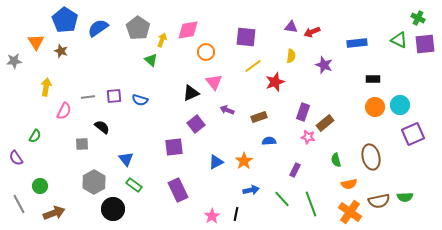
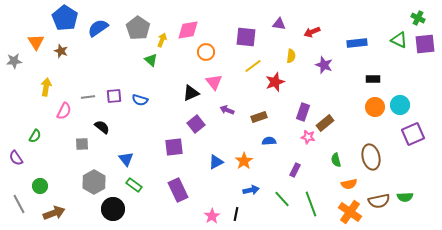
blue pentagon at (65, 20): moved 2 px up
purple triangle at (291, 27): moved 12 px left, 3 px up
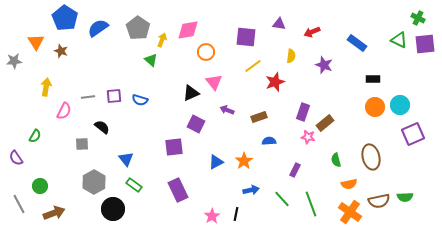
blue rectangle at (357, 43): rotated 42 degrees clockwise
purple square at (196, 124): rotated 24 degrees counterclockwise
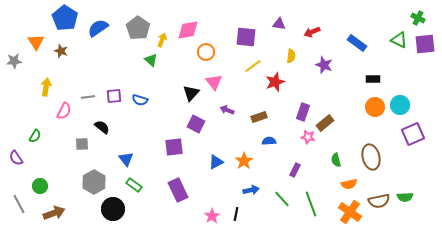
black triangle at (191, 93): rotated 24 degrees counterclockwise
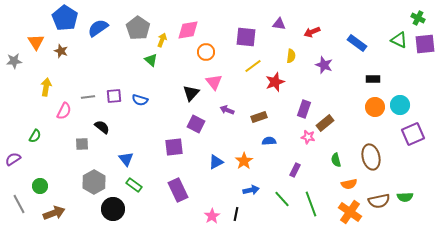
purple rectangle at (303, 112): moved 1 px right, 3 px up
purple semicircle at (16, 158): moved 3 px left, 1 px down; rotated 91 degrees clockwise
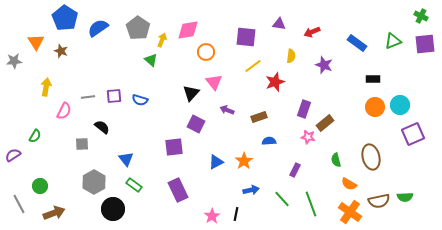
green cross at (418, 18): moved 3 px right, 2 px up
green triangle at (399, 40): moved 6 px left, 1 px down; rotated 48 degrees counterclockwise
purple semicircle at (13, 159): moved 4 px up
orange semicircle at (349, 184): rotated 42 degrees clockwise
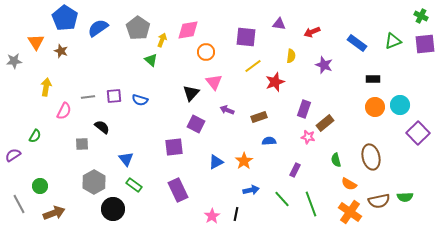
purple square at (413, 134): moved 5 px right, 1 px up; rotated 20 degrees counterclockwise
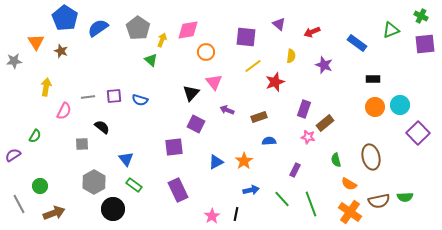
purple triangle at (279, 24): rotated 32 degrees clockwise
green triangle at (393, 41): moved 2 px left, 11 px up
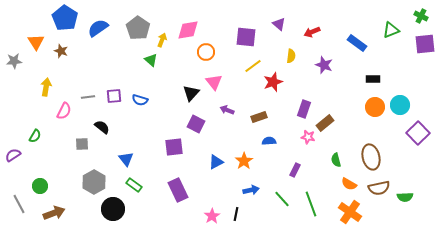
red star at (275, 82): moved 2 px left
brown semicircle at (379, 201): moved 13 px up
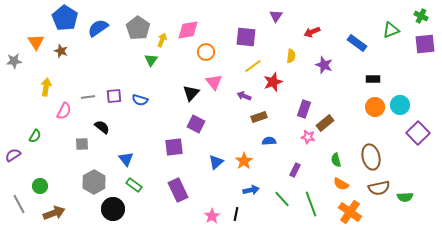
purple triangle at (279, 24): moved 3 px left, 8 px up; rotated 24 degrees clockwise
green triangle at (151, 60): rotated 24 degrees clockwise
purple arrow at (227, 110): moved 17 px right, 14 px up
blue triangle at (216, 162): rotated 14 degrees counterclockwise
orange semicircle at (349, 184): moved 8 px left
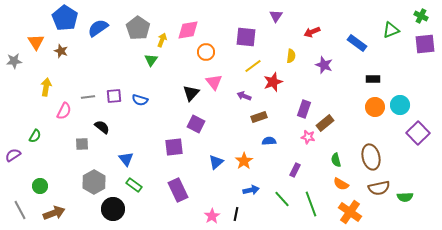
gray line at (19, 204): moved 1 px right, 6 px down
